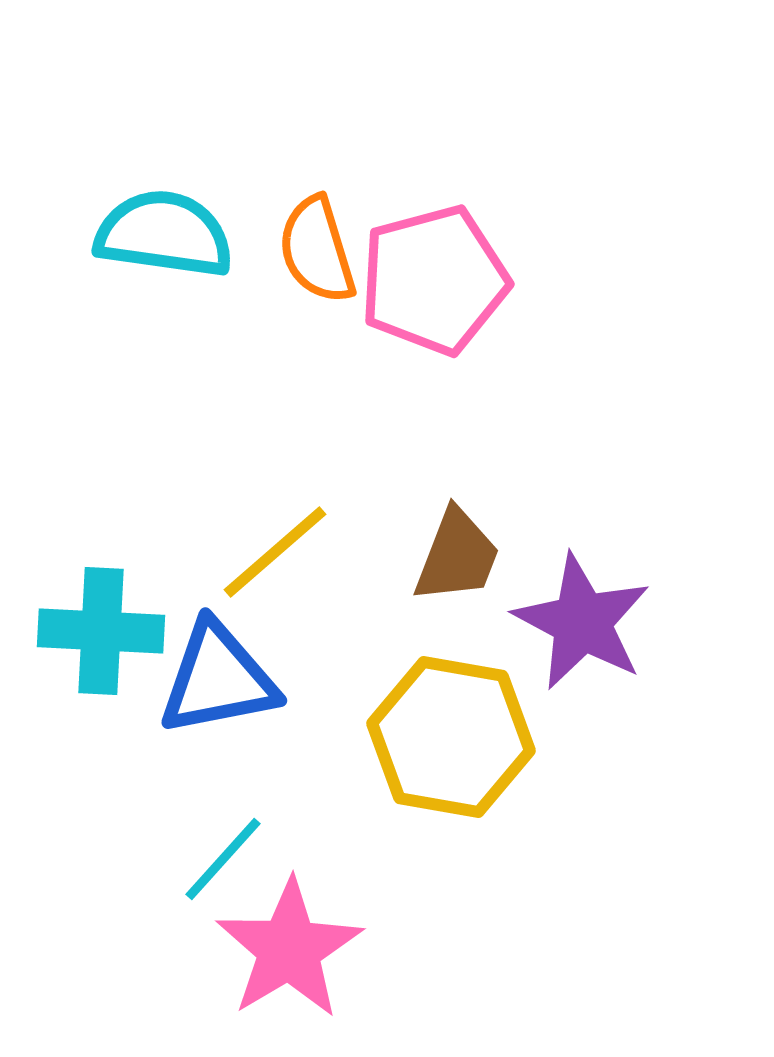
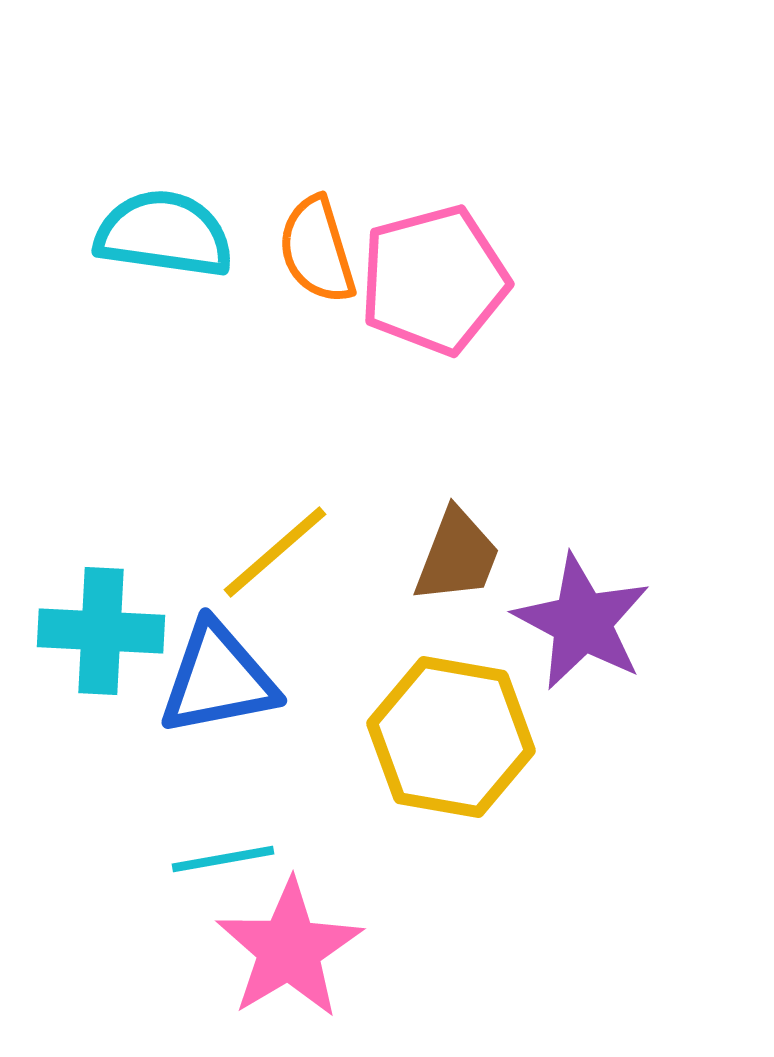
cyan line: rotated 38 degrees clockwise
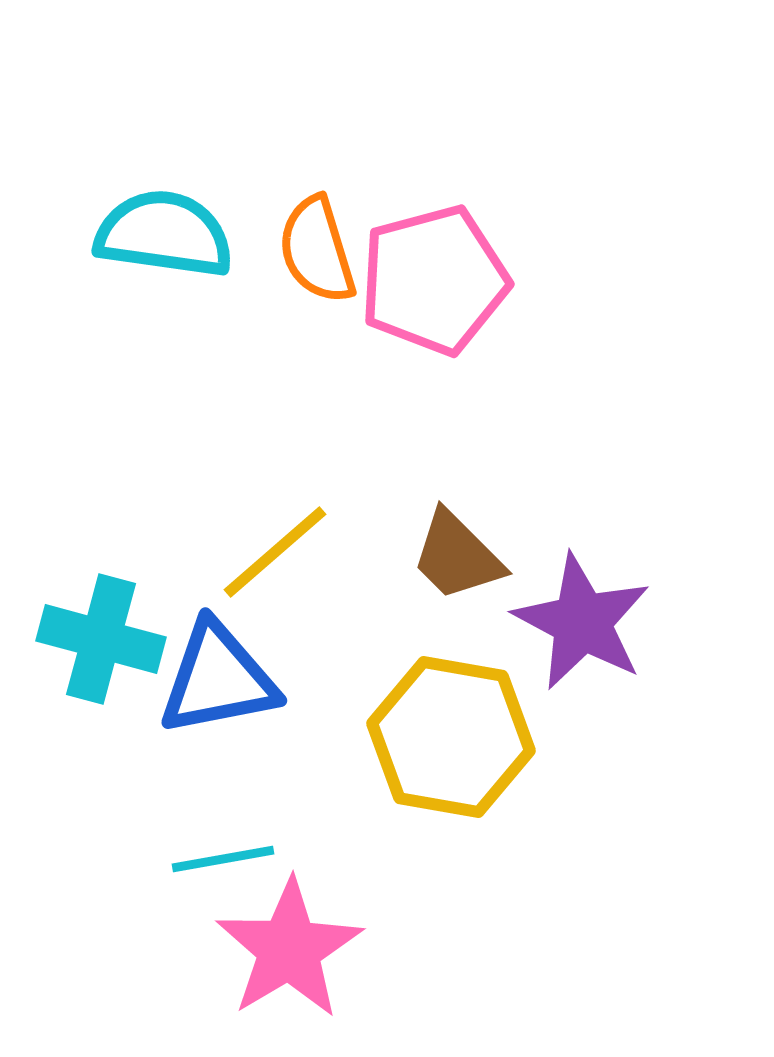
brown trapezoid: rotated 114 degrees clockwise
cyan cross: moved 8 px down; rotated 12 degrees clockwise
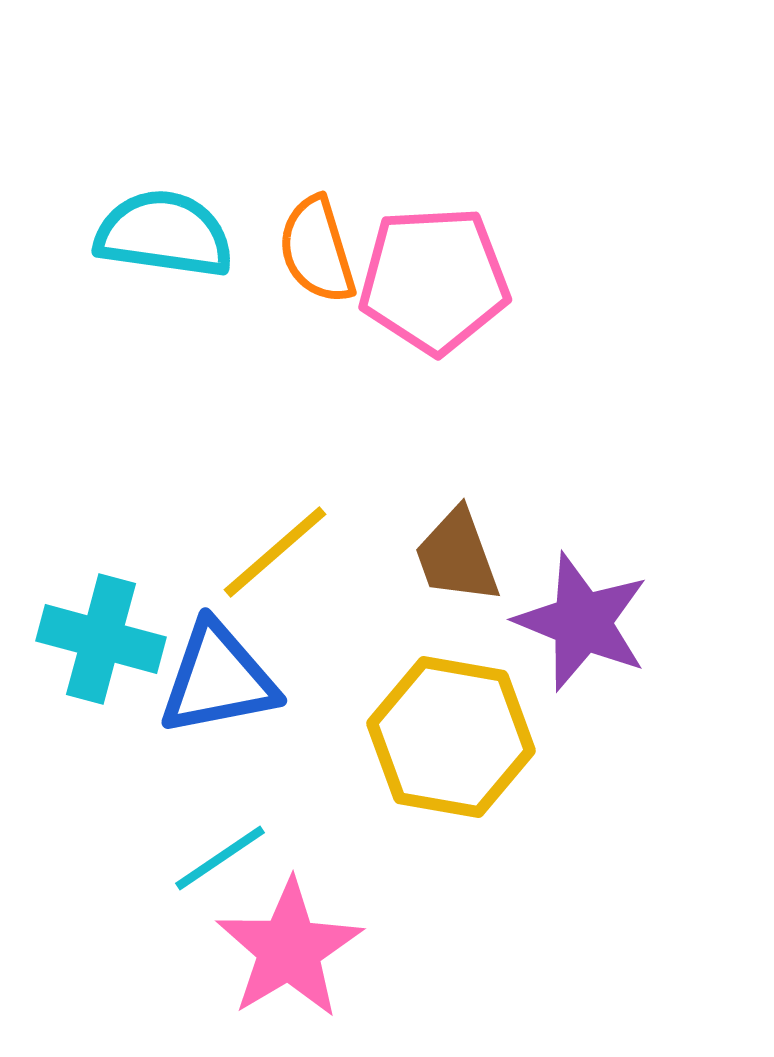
pink pentagon: rotated 12 degrees clockwise
brown trapezoid: rotated 25 degrees clockwise
purple star: rotated 6 degrees counterclockwise
cyan line: moved 3 px left, 1 px up; rotated 24 degrees counterclockwise
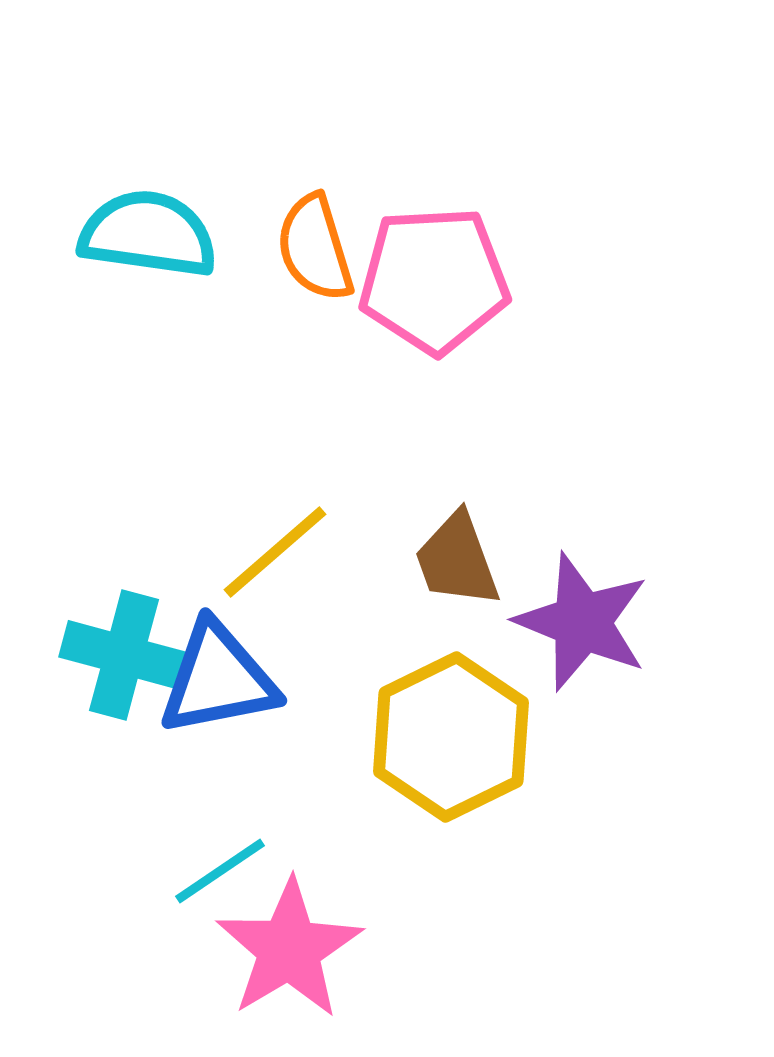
cyan semicircle: moved 16 px left
orange semicircle: moved 2 px left, 2 px up
brown trapezoid: moved 4 px down
cyan cross: moved 23 px right, 16 px down
yellow hexagon: rotated 24 degrees clockwise
cyan line: moved 13 px down
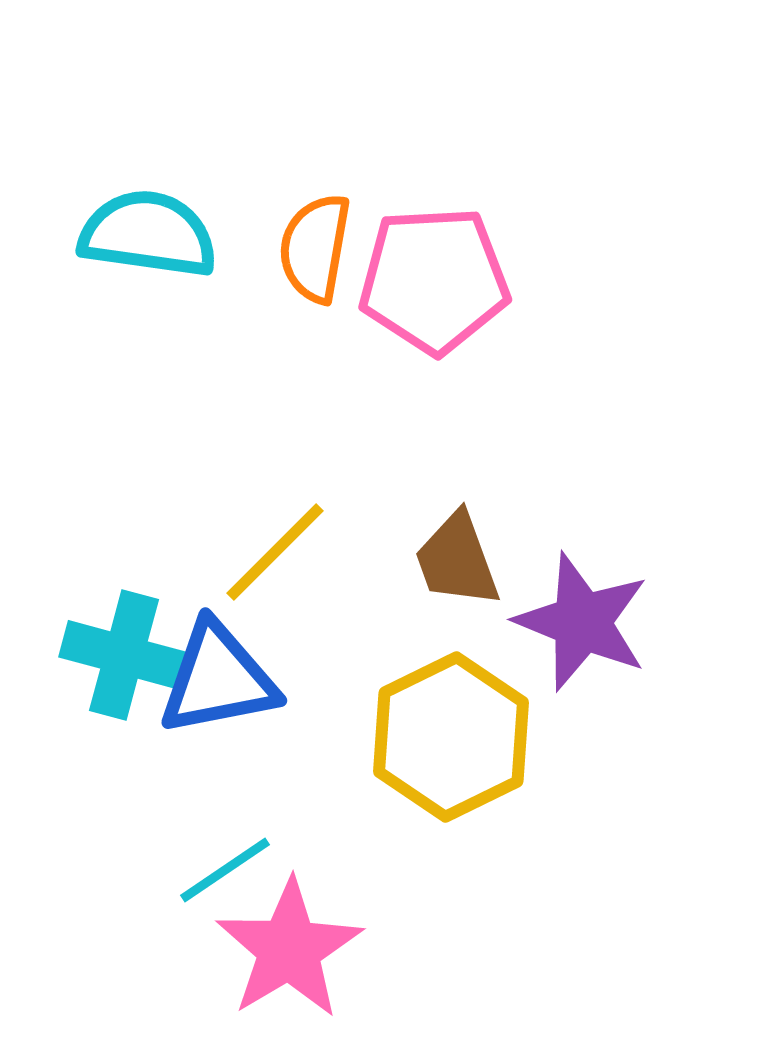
orange semicircle: rotated 27 degrees clockwise
yellow line: rotated 4 degrees counterclockwise
cyan line: moved 5 px right, 1 px up
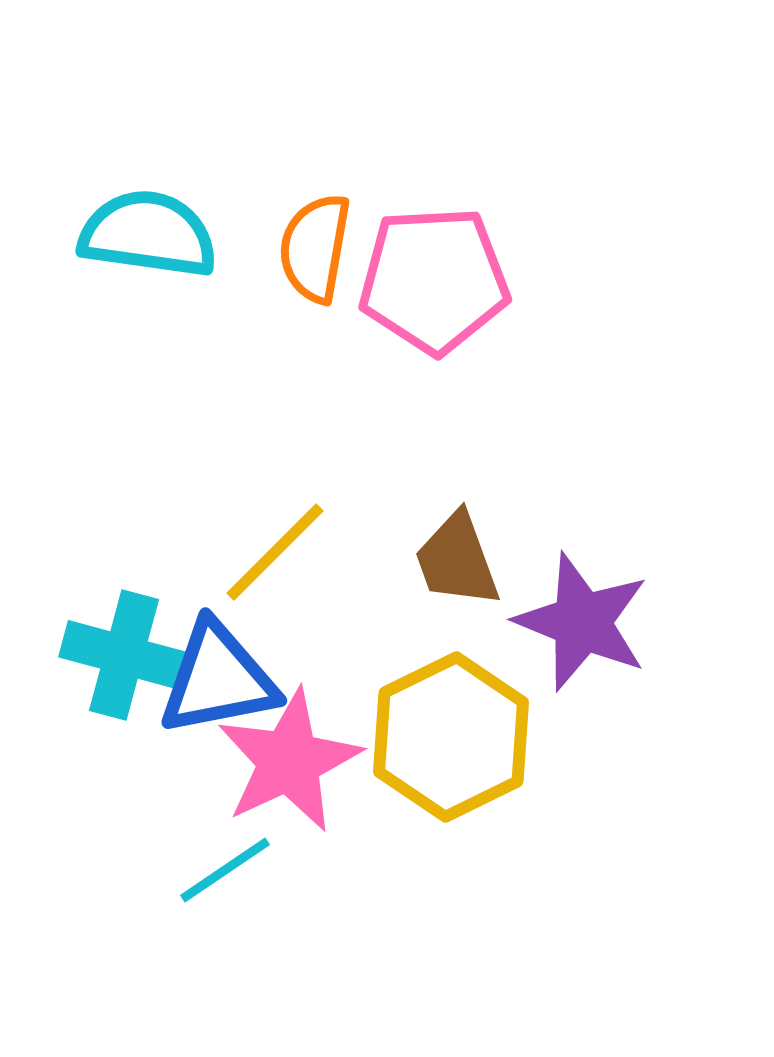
pink star: moved 188 px up; rotated 6 degrees clockwise
